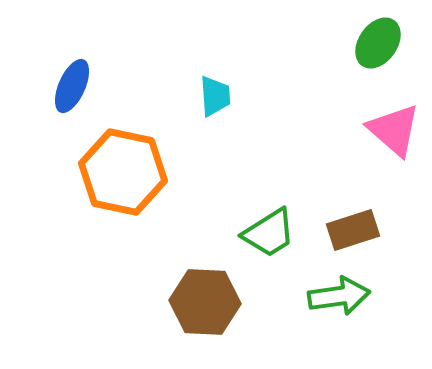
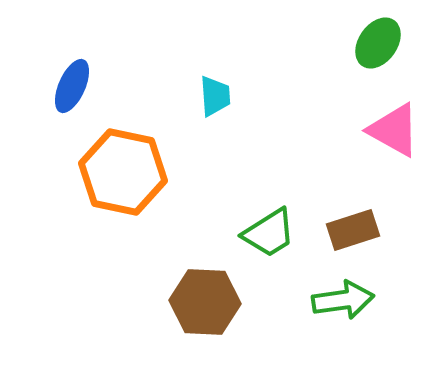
pink triangle: rotated 12 degrees counterclockwise
green arrow: moved 4 px right, 4 px down
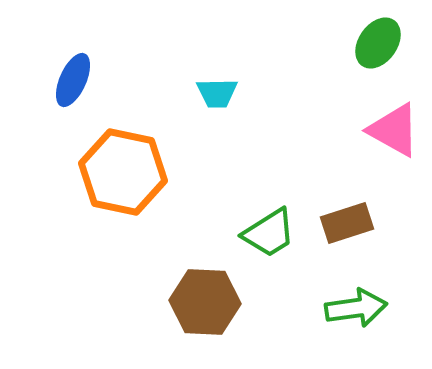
blue ellipse: moved 1 px right, 6 px up
cyan trapezoid: moved 2 px right, 3 px up; rotated 93 degrees clockwise
brown rectangle: moved 6 px left, 7 px up
green arrow: moved 13 px right, 8 px down
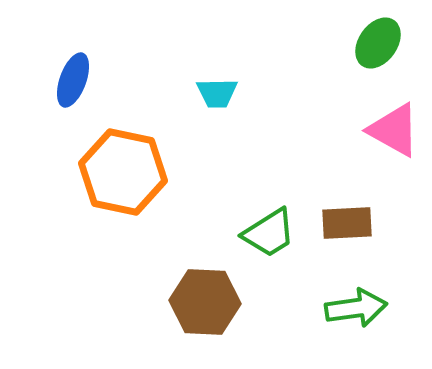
blue ellipse: rotated 4 degrees counterclockwise
brown rectangle: rotated 15 degrees clockwise
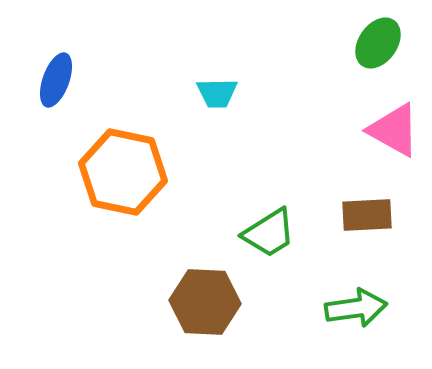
blue ellipse: moved 17 px left
brown rectangle: moved 20 px right, 8 px up
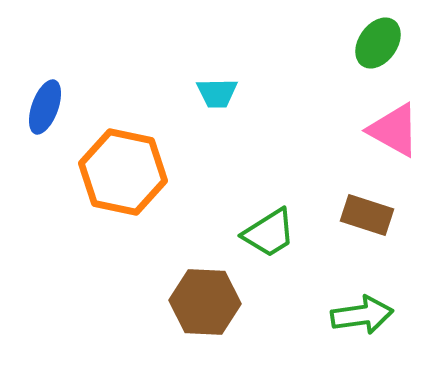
blue ellipse: moved 11 px left, 27 px down
brown rectangle: rotated 21 degrees clockwise
green arrow: moved 6 px right, 7 px down
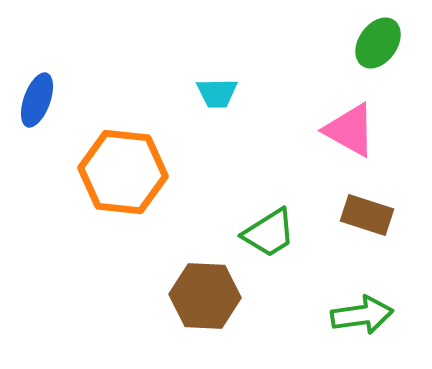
blue ellipse: moved 8 px left, 7 px up
pink triangle: moved 44 px left
orange hexagon: rotated 6 degrees counterclockwise
brown hexagon: moved 6 px up
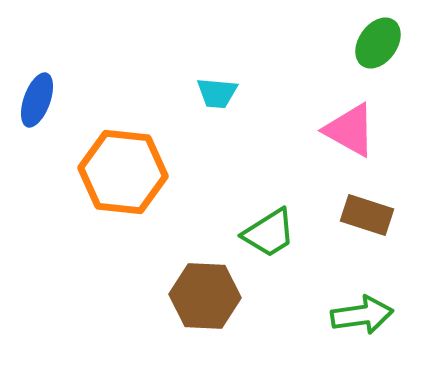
cyan trapezoid: rotated 6 degrees clockwise
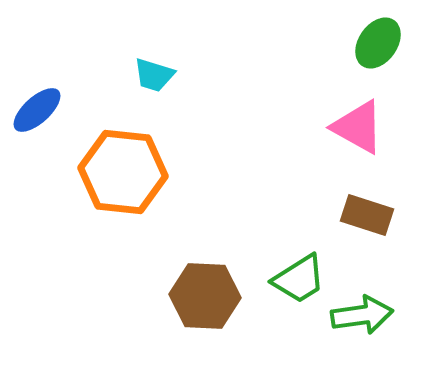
cyan trapezoid: moved 63 px left, 18 px up; rotated 12 degrees clockwise
blue ellipse: moved 10 px down; rotated 28 degrees clockwise
pink triangle: moved 8 px right, 3 px up
green trapezoid: moved 30 px right, 46 px down
